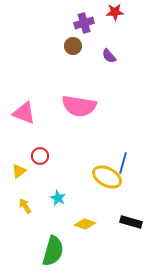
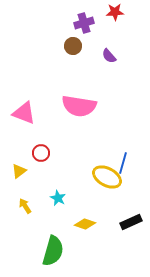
red circle: moved 1 px right, 3 px up
black rectangle: rotated 40 degrees counterclockwise
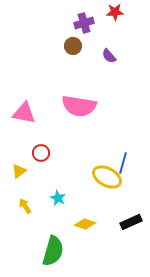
pink triangle: rotated 10 degrees counterclockwise
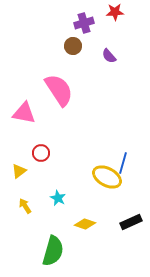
pink semicircle: moved 20 px left, 16 px up; rotated 132 degrees counterclockwise
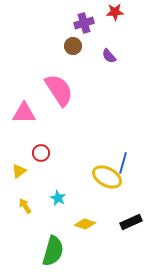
pink triangle: rotated 10 degrees counterclockwise
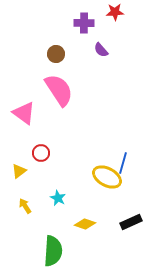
purple cross: rotated 18 degrees clockwise
brown circle: moved 17 px left, 8 px down
purple semicircle: moved 8 px left, 6 px up
pink triangle: rotated 35 degrees clockwise
green semicircle: rotated 12 degrees counterclockwise
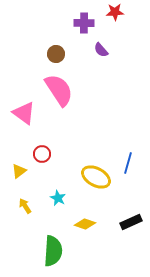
red circle: moved 1 px right, 1 px down
blue line: moved 5 px right
yellow ellipse: moved 11 px left
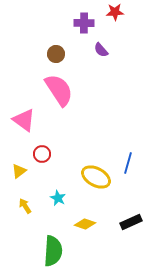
pink triangle: moved 7 px down
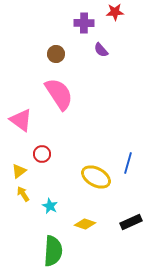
pink semicircle: moved 4 px down
pink triangle: moved 3 px left
cyan star: moved 8 px left, 8 px down
yellow arrow: moved 2 px left, 12 px up
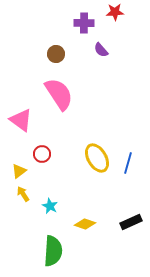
yellow ellipse: moved 1 px right, 19 px up; rotated 32 degrees clockwise
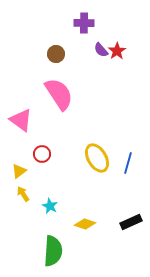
red star: moved 2 px right, 39 px down; rotated 30 degrees counterclockwise
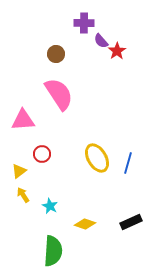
purple semicircle: moved 9 px up
pink triangle: moved 2 px right; rotated 40 degrees counterclockwise
yellow arrow: moved 1 px down
